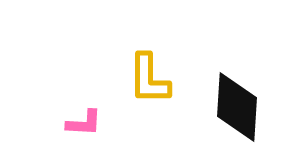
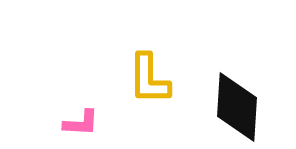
pink L-shape: moved 3 px left
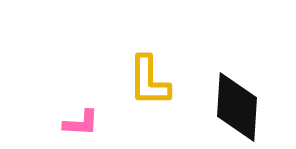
yellow L-shape: moved 2 px down
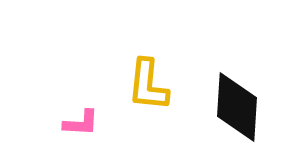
yellow L-shape: moved 1 px left, 4 px down; rotated 6 degrees clockwise
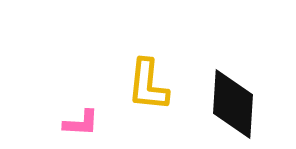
black diamond: moved 4 px left, 3 px up
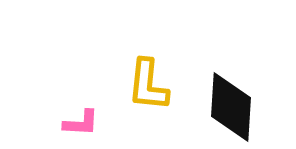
black diamond: moved 2 px left, 3 px down
